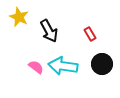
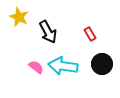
black arrow: moved 1 px left, 1 px down
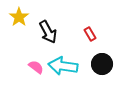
yellow star: rotated 12 degrees clockwise
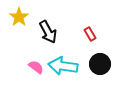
black circle: moved 2 px left
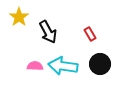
pink semicircle: moved 1 px left, 1 px up; rotated 35 degrees counterclockwise
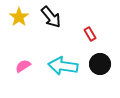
black arrow: moved 3 px right, 15 px up; rotated 10 degrees counterclockwise
pink semicircle: moved 12 px left; rotated 35 degrees counterclockwise
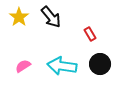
cyan arrow: moved 1 px left
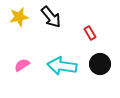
yellow star: rotated 24 degrees clockwise
red rectangle: moved 1 px up
pink semicircle: moved 1 px left, 1 px up
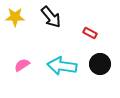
yellow star: moved 4 px left; rotated 12 degrees clockwise
red rectangle: rotated 32 degrees counterclockwise
